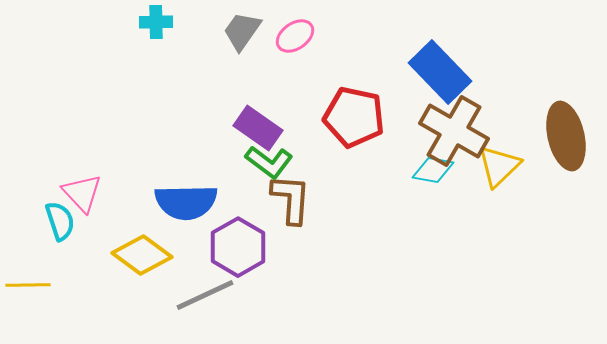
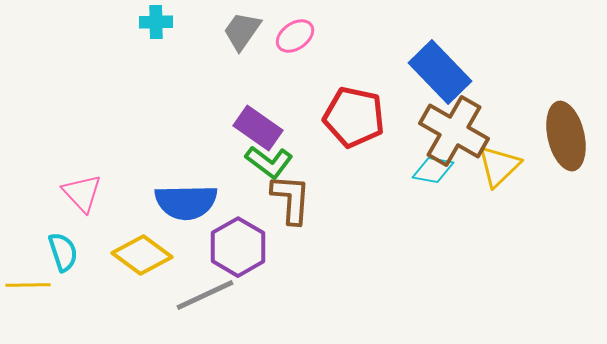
cyan semicircle: moved 3 px right, 31 px down
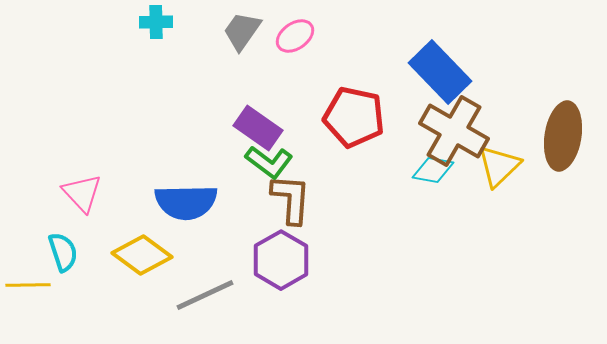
brown ellipse: moved 3 px left; rotated 22 degrees clockwise
purple hexagon: moved 43 px right, 13 px down
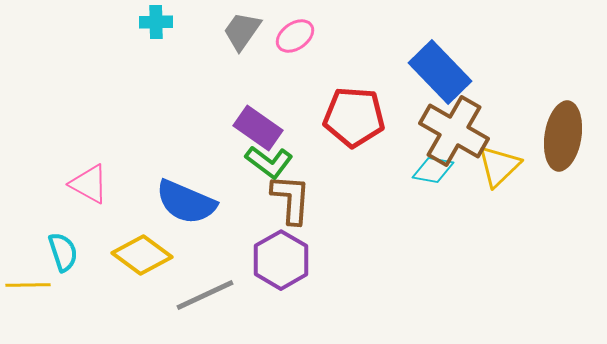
red pentagon: rotated 8 degrees counterclockwise
pink triangle: moved 7 px right, 9 px up; rotated 18 degrees counterclockwise
blue semicircle: rotated 24 degrees clockwise
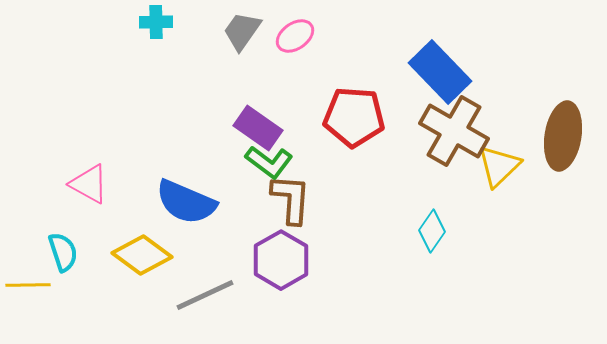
cyan diamond: moved 1 px left, 61 px down; rotated 66 degrees counterclockwise
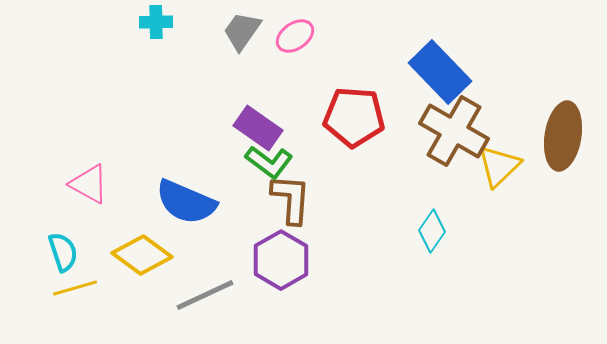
yellow line: moved 47 px right, 3 px down; rotated 15 degrees counterclockwise
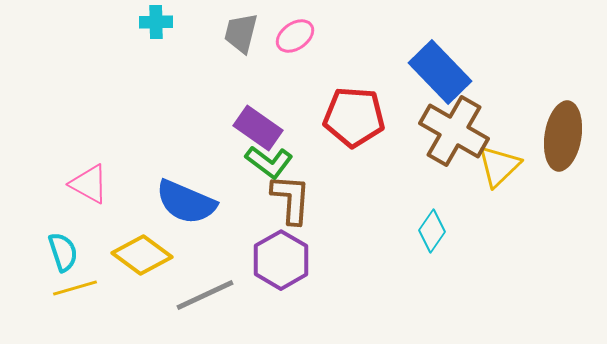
gray trapezoid: moved 1 px left, 2 px down; rotated 21 degrees counterclockwise
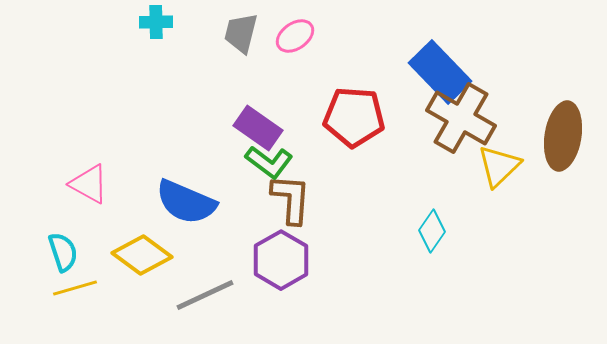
brown cross: moved 7 px right, 13 px up
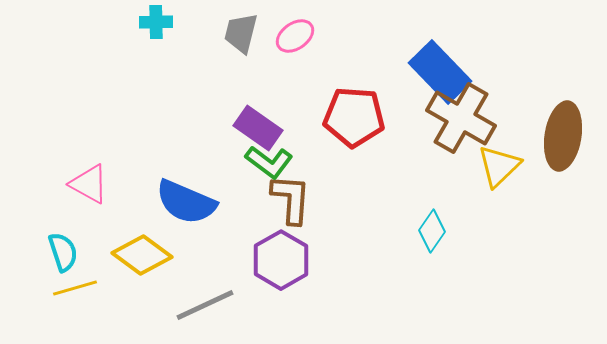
gray line: moved 10 px down
